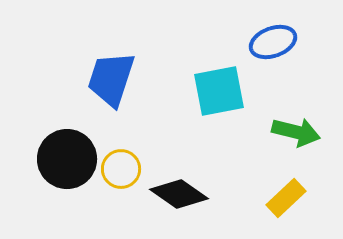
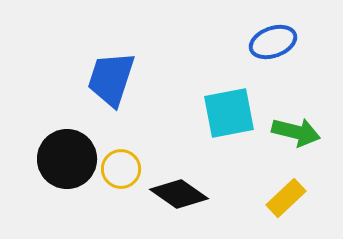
cyan square: moved 10 px right, 22 px down
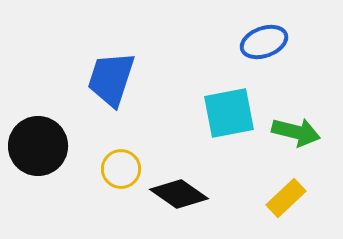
blue ellipse: moved 9 px left
black circle: moved 29 px left, 13 px up
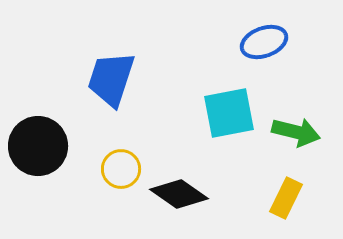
yellow rectangle: rotated 21 degrees counterclockwise
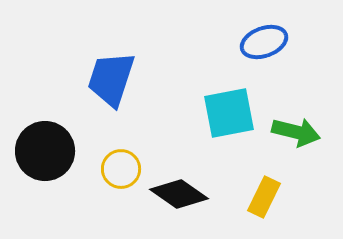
black circle: moved 7 px right, 5 px down
yellow rectangle: moved 22 px left, 1 px up
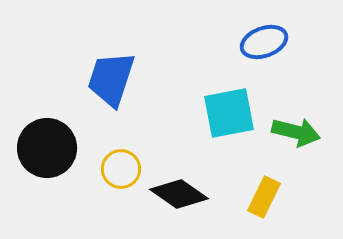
black circle: moved 2 px right, 3 px up
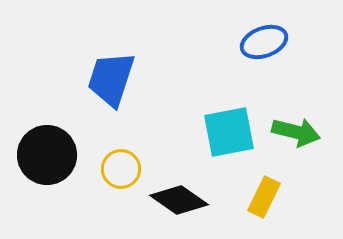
cyan square: moved 19 px down
black circle: moved 7 px down
black diamond: moved 6 px down
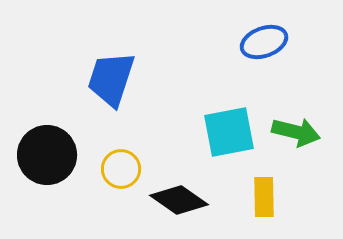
yellow rectangle: rotated 27 degrees counterclockwise
